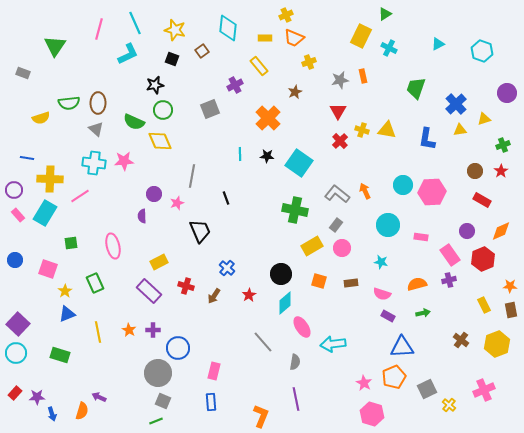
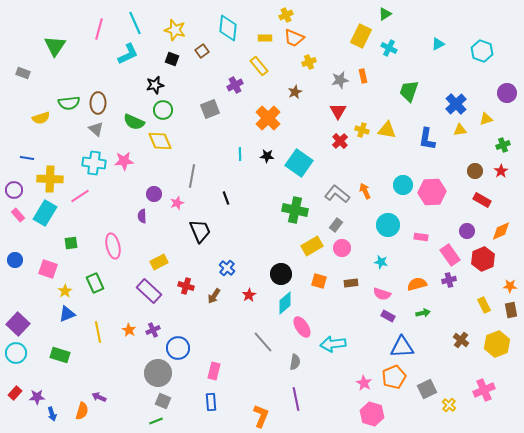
green trapezoid at (416, 88): moved 7 px left, 3 px down
yellow triangle at (484, 119): moved 2 px right
purple cross at (153, 330): rotated 24 degrees counterclockwise
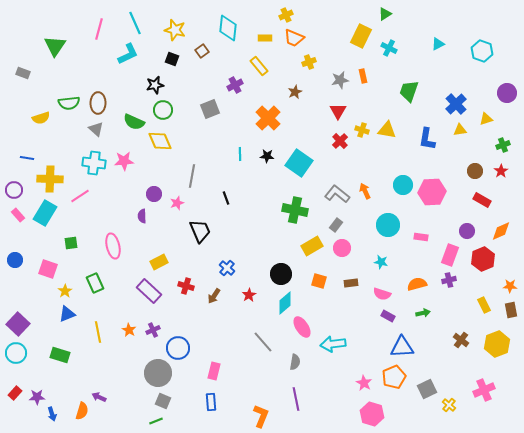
pink rectangle at (450, 255): rotated 55 degrees clockwise
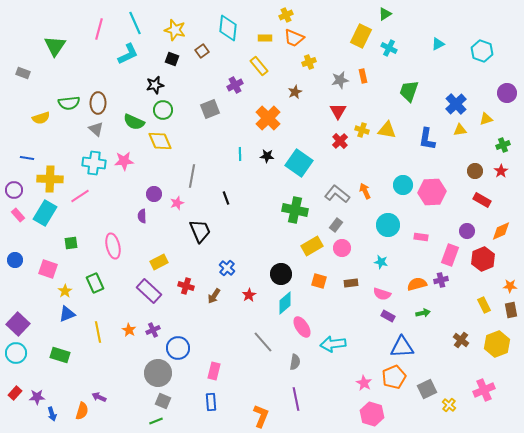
purple cross at (449, 280): moved 8 px left
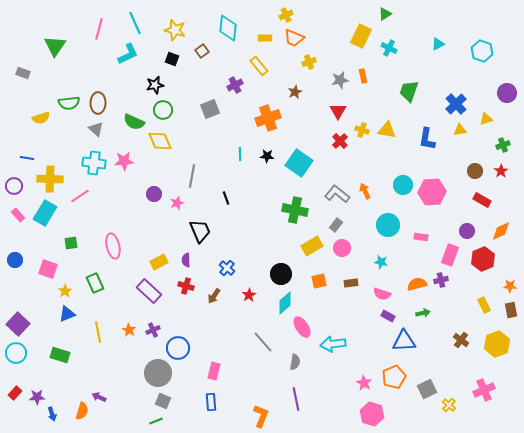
orange cross at (268, 118): rotated 25 degrees clockwise
purple circle at (14, 190): moved 4 px up
purple semicircle at (142, 216): moved 44 px right, 44 px down
orange square at (319, 281): rotated 28 degrees counterclockwise
blue triangle at (402, 347): moved 2 px right, 6 px up
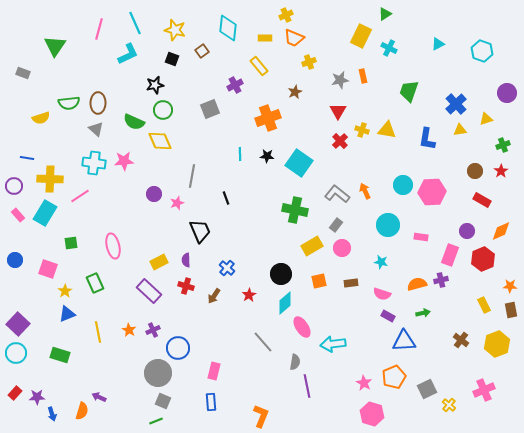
purple line at (296, 399): moved 11 px right, 13 px up
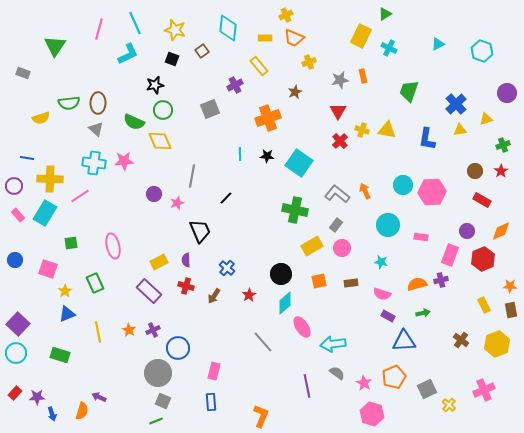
black line at (226, 198): rotated 64 degrees clockwise
gray semicircle at (295, 362): moved 42 px right, 11 px down; rotated 63 degrees counterclockwise
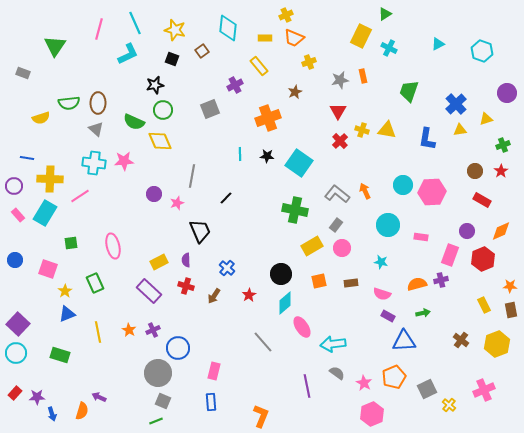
pink hexagon at (372, 414): rotated 20 degrees clockwise
